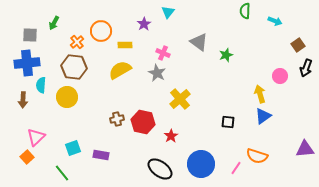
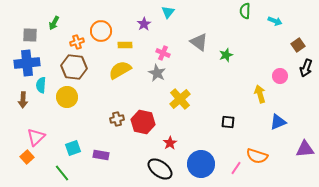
orange cross: rotated 24 degrees clockwise
blue triangle: moved 15 px right, 6 px down; rotated 12 degrees clockwise
red star: moved 1 px left, 7 px down
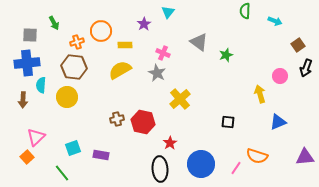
green arrow: rotated 56 degrees counterclockwise
purple triangle: moved 8 px down
black ellipse: rotated 50 degrees clockwise
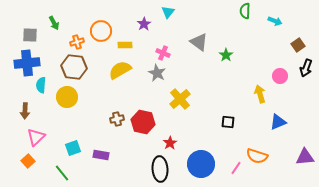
green star: rotated 16 degrees counterclockwise
brown arrow: moved 2 px right, 11 px down
orange square: moved 1 px right, 4 px down
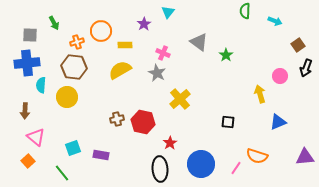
pink triangle: rotated 36 degrees counterclockwise
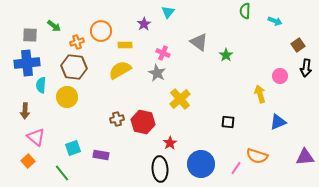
green arrow: moved 3 px down; rotated 24 degrees counterclockwise
black arrow: rotated 12 degrees counterclockwise
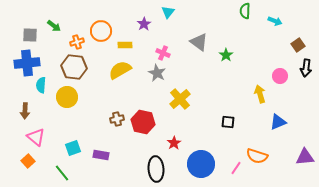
red star: moved 4 px right
black ellipse: moved 4 px left
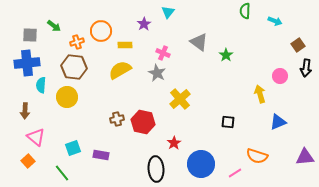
pink line: moved 1 px left, 5 px down; rotated 24 degrees clockwise
